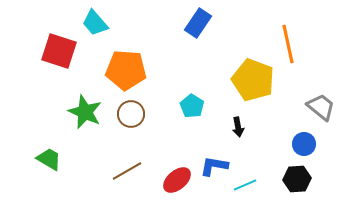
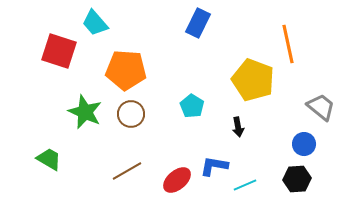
blue rectangle: rotated 8 degrees counterclockwise
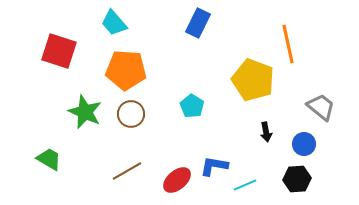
cyan trapezoid: moved 19 px right
black arrow: moved 28 px right, 5 px down
